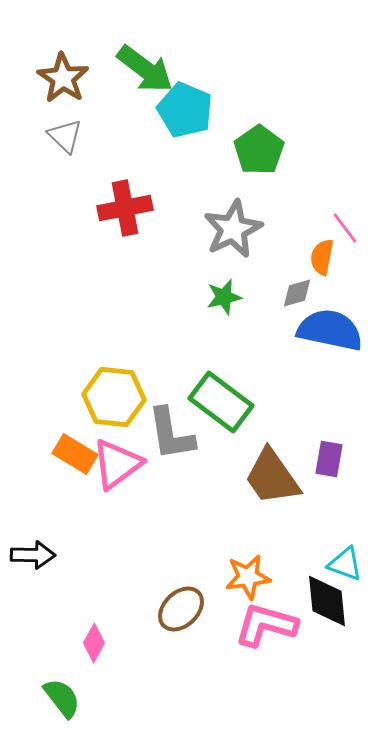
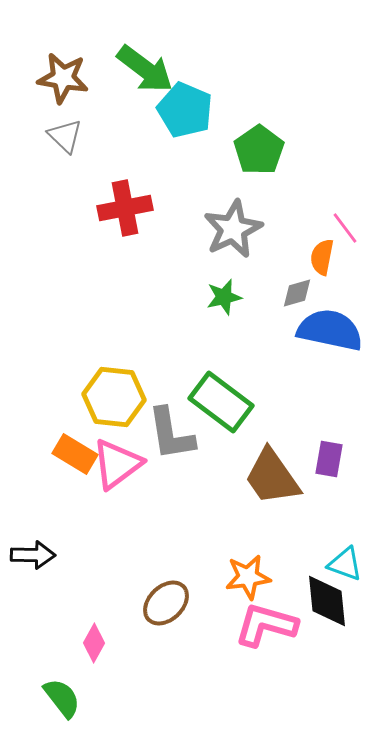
brown star: rotated 24 degrees counterclockwise
brown ellipse: moved 15 px left, 6 px up
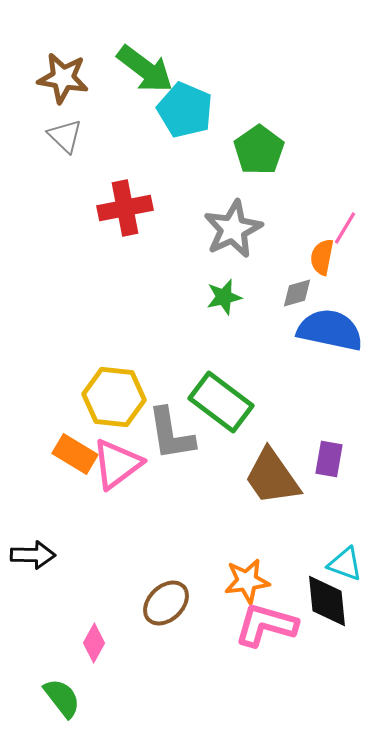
pink line: rotated 68 degrees clockwise
orange star: moved 1 px left, 4 px down
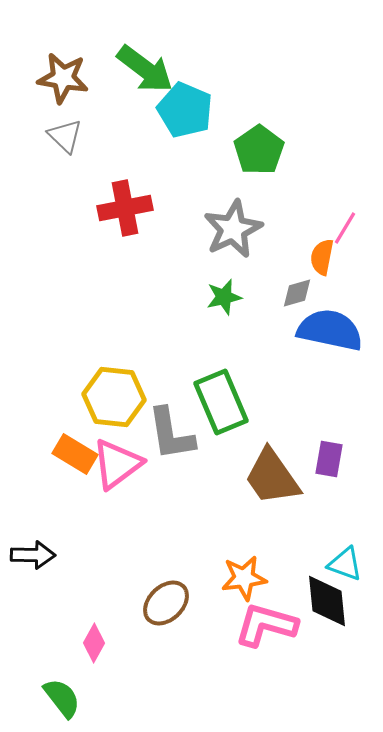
green rectangle: rotated 30 degrees clockwise
orange star: moved 3 px left, 3 px up
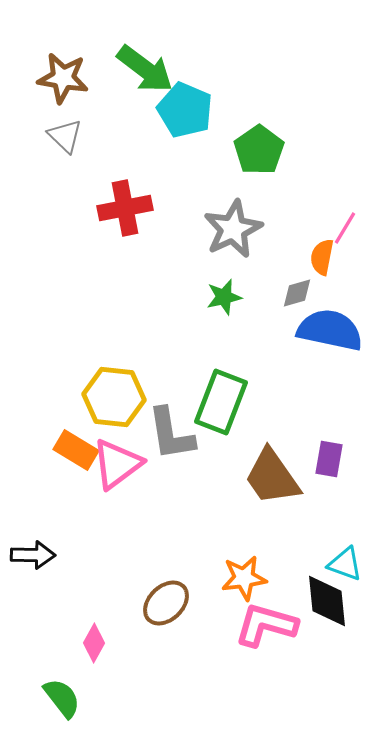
green rectangle: rotated 44 degrees clockwise
orange rectangle: moved 1 px right, 4 px up
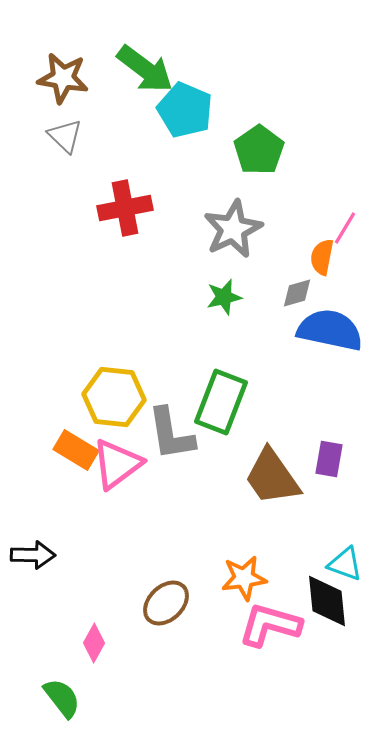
pink L-shape: moved 4 px right
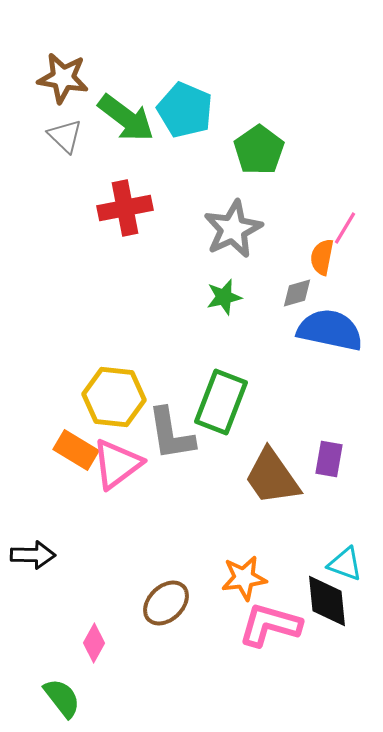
green arrow: moved 19 px left, 49 px down
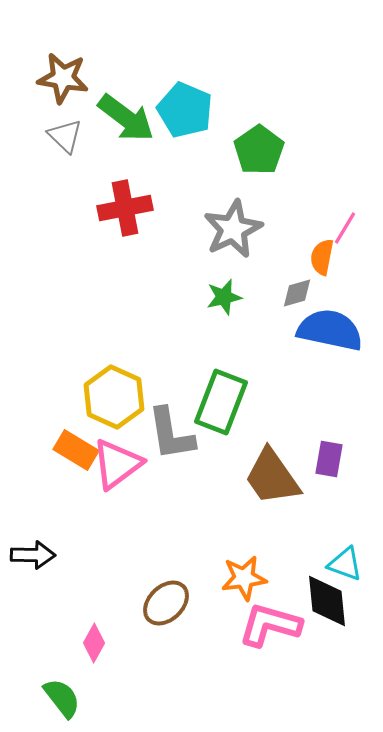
yellow hexagon: rotated 18 degrees clockwise
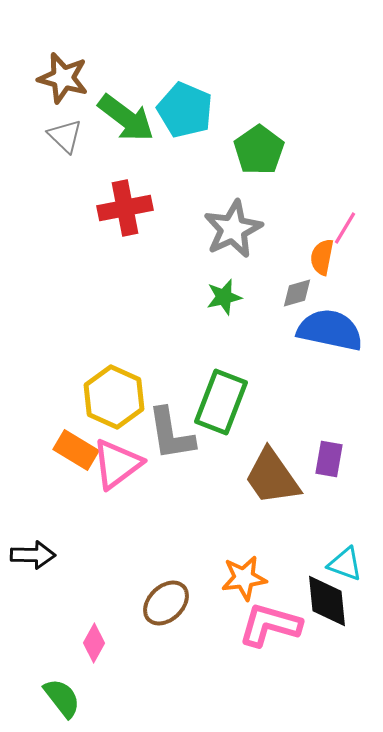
brown star: rotated 6 degrees clockwise
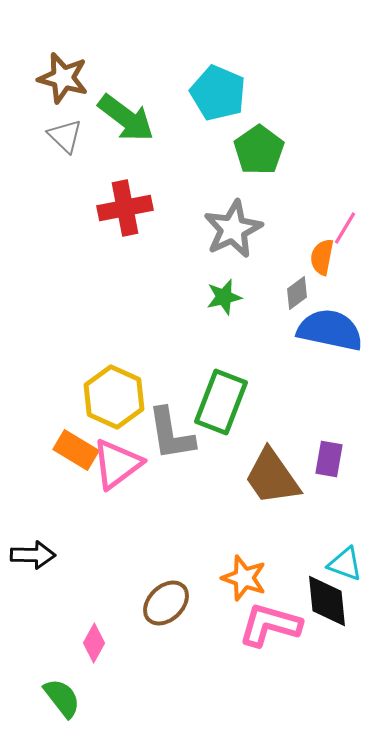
cyan pentagon: moved 33 px right, 17 px up
gray diamond: rotated 20 degrees counterclockwise
orange star: rotated 27 degrees clockwise
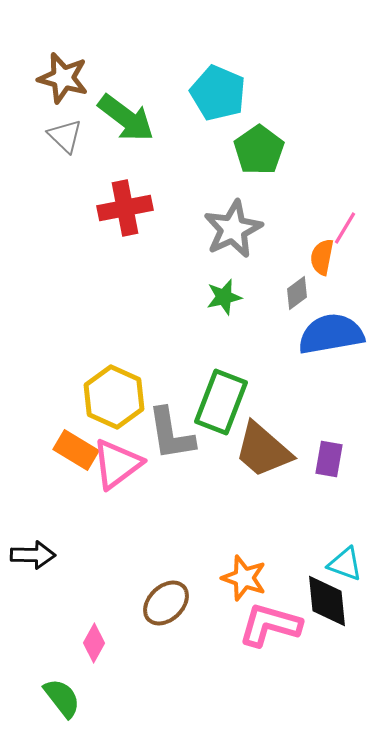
blue semicircle: moved 1 px right, 4 px down; rotated 22 degrees counterclockwise
brown trapezoid: moved 9 px left, 27 px up; rotated 14 degrees counterclockwise
